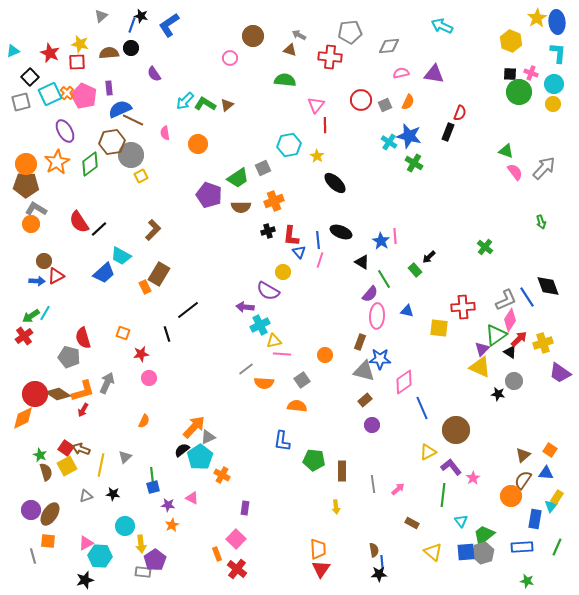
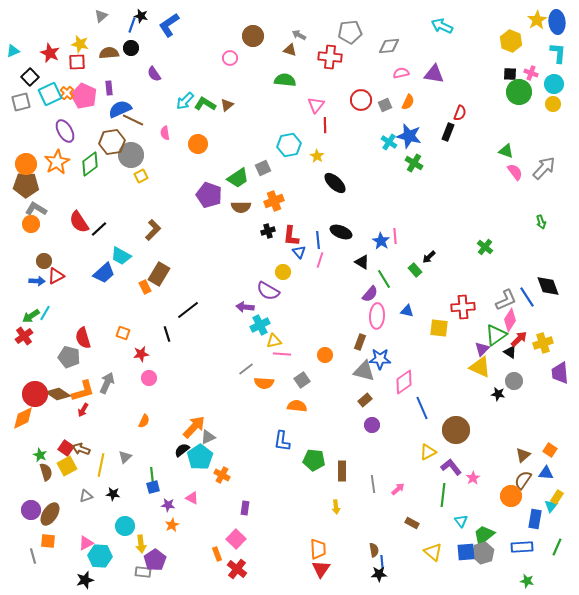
yellow star at (537, 18): moved 2 px down
purple trapezoid at (560, 373): rotated 50 degrees clockwise
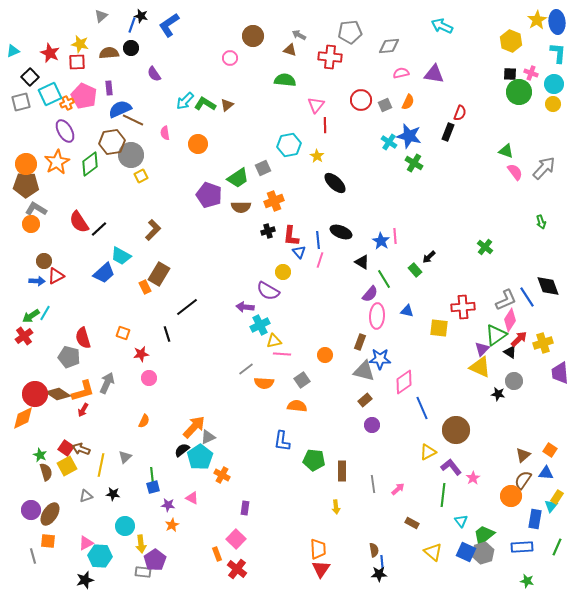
orange cross at (67, 93): moved 10 px down; rotated 24 degrees clockwise
black line at (188, 310): moved 1 px left, 3 px up
blue square at (466, 552): rotated 30 degrees clockwise
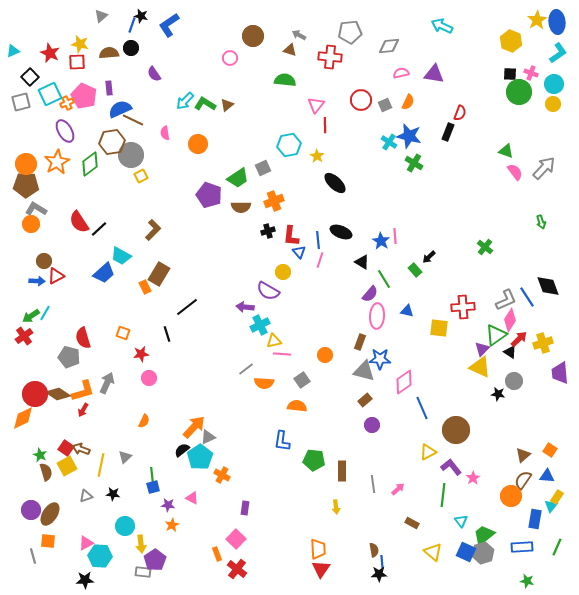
cyan L-shape at (558, 53): rotated 50 degrees clockwise
blue triangle at (546, 473): moved 1 px right, 3 px down
black star at (85, 580): rotated 12 degrees clockwise
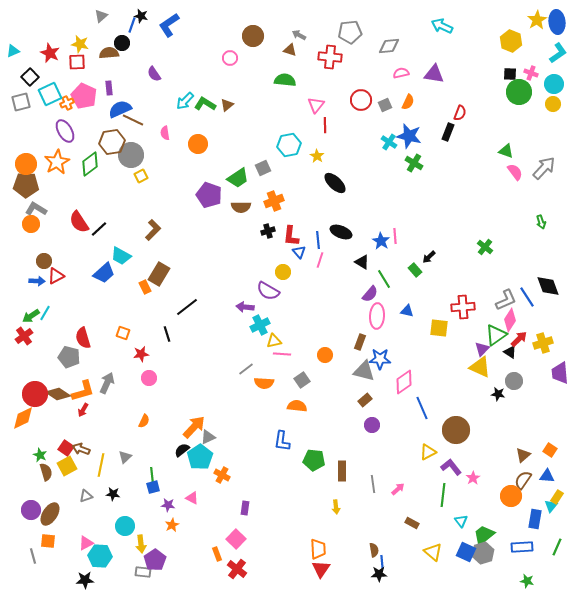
black circle at (131, 48): moved 9 px left, 5 px up
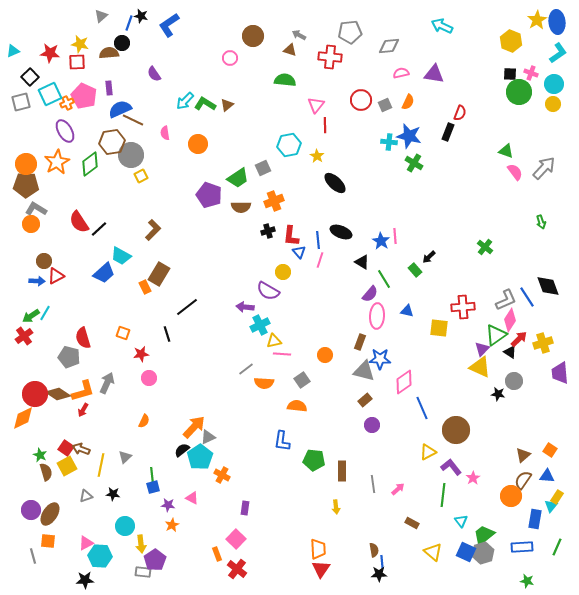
blue line at (132, 25): moved 3 px left, 2 px up
red star at (50, 53): rotated 18 degrees counterclockwise
cyan cross at (389, 142): rotated 28 degrees counterclockwise
